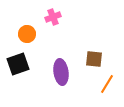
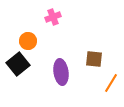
orange circle: moved 1 px right, 7 px down
black square: rotated 20 degrees counterclockwise
orange line: moved 4 px right, 1 px up
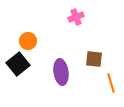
pink cross: moved 23 px right
orange line: rotated 48 degrees counterclockwise
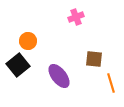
black square: moved 1 px down
purple ellipse: moved 2 px left, 4 px down; rotated 30 degrees counterclockwise
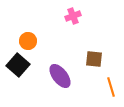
pink cross: moved 3 px left, 1 px up
black square: rotated 10 degrees counterclockwise
purple ellipse: moved 1 px right
orange line: moved 4 px down
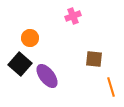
orange circle: moved 2 px right, 3 px up
black square: moved 2 px right, 1 px up
purple ellipse: moved 13 px left
